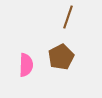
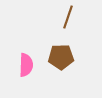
brown pentagon: rotated 25 degrees clockwise
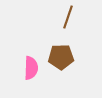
pink semicircle: moved 5 px right, 3 px down
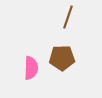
brown pentagon: moved 1 px right, 1 px down
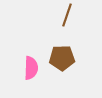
brown line: moved 1 px left, 2 px up
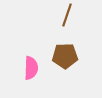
brown pentagon: moved 3 px right, 2 px up
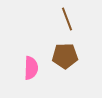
brown line: moved 4 px down; rotated 40 degrees counterclockwise
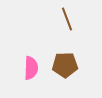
brown pentagon: moved 9 px down
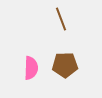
brown line: moved 6 px left
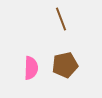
brown pentagon: rotated 10 degrees counterclockwise
